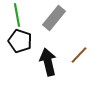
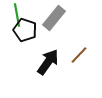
black pentagon: moved 5 px right, 11 px up
black arrow: rotated 48 degrees clockwise
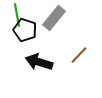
black arrow: moved 9 px left; rotated 108 degrees counterclockwise
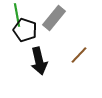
black arrow: moved 1 px up; rotated 120 degrees counterclockwise
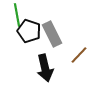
gray rectangle: moved 2 px left, 16 px down; rotated 65 degrees counterclockwise
black pentagon: moved 4 px right, 1 px down
black arrow: moved 6 px right, 7 px down
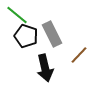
green line: rotated 40 degrees counterclockwise
black pentagon: moved 3 px left, 5 px down
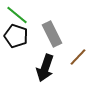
black pentagon: moved 10 px left
brown line: moved 1 px left, 2 px down
black arrow: rotated 32 degrees clockwise
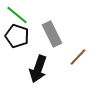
black pentagon: moved 1 px right
black arrow: moved 7 px left, 1 px down
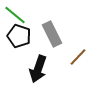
green line: moved 2 px left
black pentagon: moved 2 px right
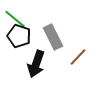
green line: moved 4 px down
gray rectangle: moved 1 px right, 3 px down
black arrow: moved 2 px left, 5 px up
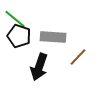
gray rectangle: rotated 60 degrees counterclockwise
black arrow: moved 3 px right, 3 px down
